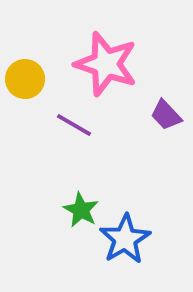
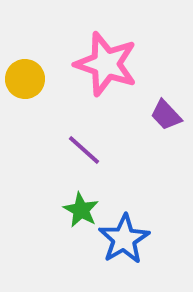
purple line: moved 10 px right, 25 px down; rotated 12 degrees clockwise
blue star: moved 1 px left
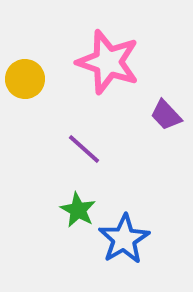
pink star: moved 2 px right, 2 px up
purple line: moved 1 px up
green star: moved 3 px left
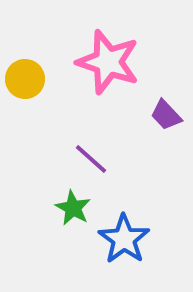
purple line: moved 7 px right, 10 px down
green star: moved 5 px left, 2 px up
blue star: rotated 6 degrees counterclockwise
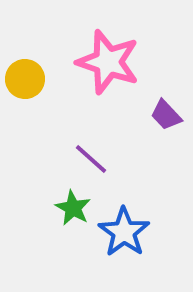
blue star: moved 7 px up
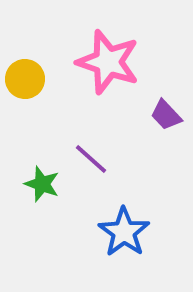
green star: moved 31 px left, 24 px up; rotated 9 degrees counterclockwise
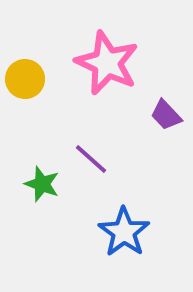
pink star: moved 1 px left, 1 px down; rotated 6 degrees clockwise
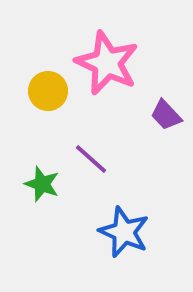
yellow circle: moved 23 px right, 12 px down
blue star: rotated 12 degrees counterclockwise
